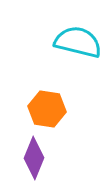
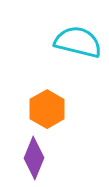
orange hexagon: rotated 21 degrees clockwise
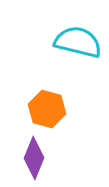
orange hexagon: rotated 15 degrees counterclockwise
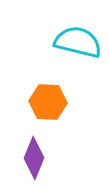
orange hexagon: moved 1 px right, 7 px up; rotated 12 degrees counterclockwise
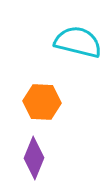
orange hexagon: moved 6 px left
